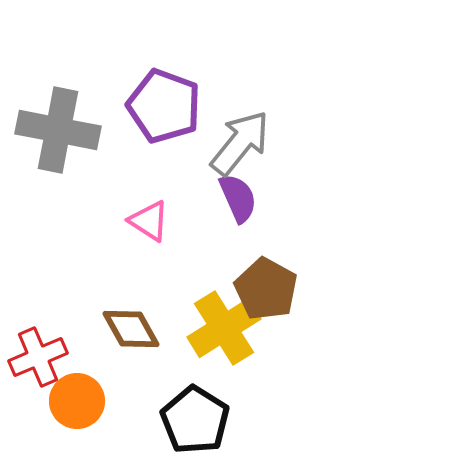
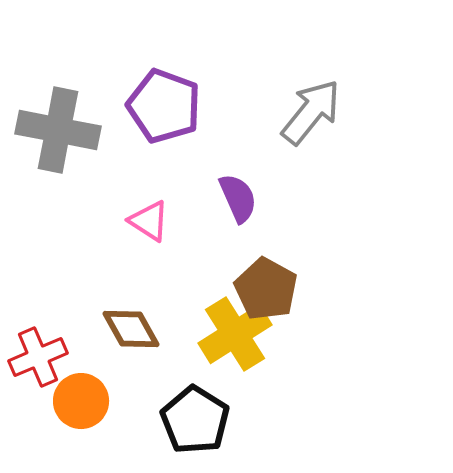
gray arrow: moved 71 px right, 31 px up
yellow cross: moved 11 px right, 6 px down
orange circle: moved 4 px right
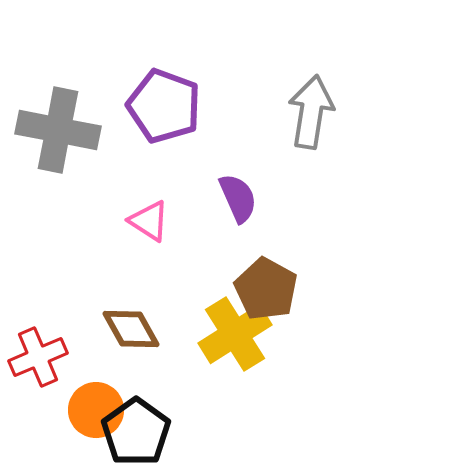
gray arrow: rotated 30 degrees counterclockwise
orange circle: moved 15 px right, 9 px down
black pentagon: moved 59 px left, 12 px down; rotated 4 degrees clockwise
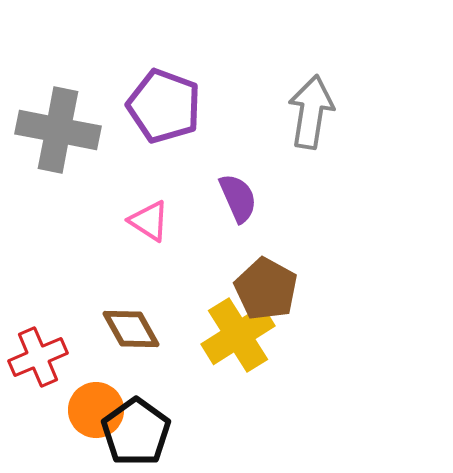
yellow cross: moved 3 px right, 1 px down
